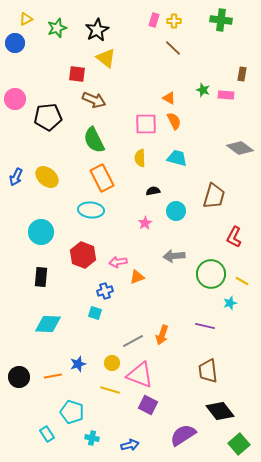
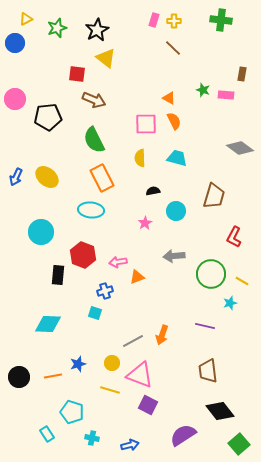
black rectangle at (41, 277): moved 17 px right, 2 px up
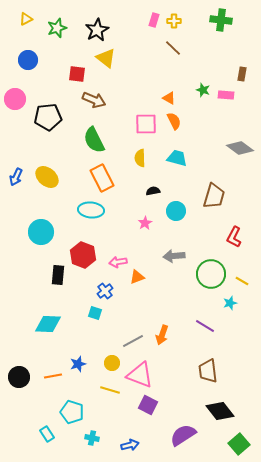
blue circle at (15, 43): moved 13 px right, 17 px down
blue cross at (105, 291): rotated 21 degrees counterclockwise
purple line at (205, 326): rotated 18 degrees clockwise
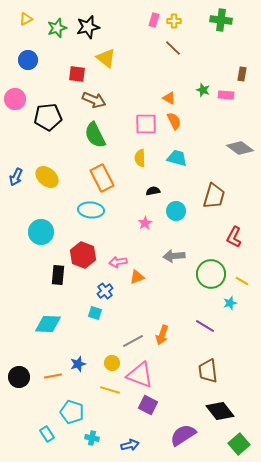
black star at (97, 30): moved 9 px left, 3 px up; rotated 15 degrees clockwise
green semicircle at (94, 140): moved 1 px right, 5 px up
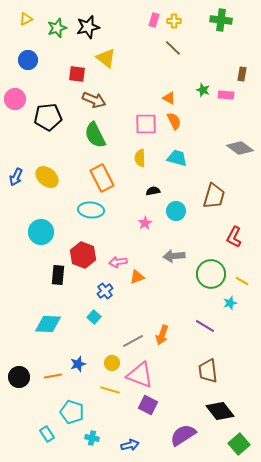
cyan square at (95, 313): moved 1 px left, 4 px down; rotated 24 degrees clockwise
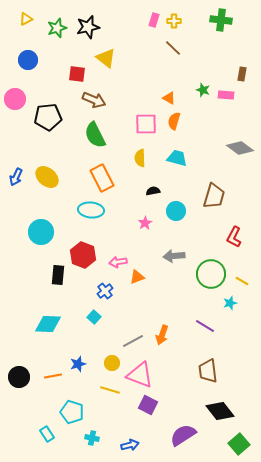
orange semicircle at (174, 121): rotated 138 degrees counterclockwise
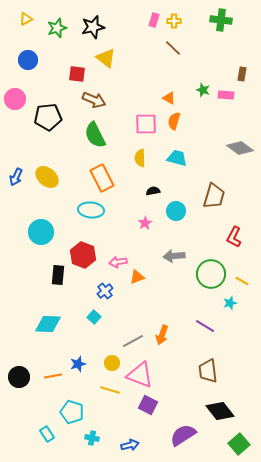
black star at (88, 27): moved 5 px right
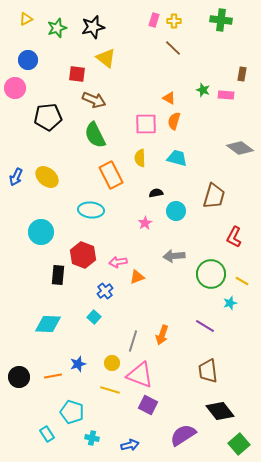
pink circle at (15, 99): moved 11 px up
orange rectangle at (102, 178): moved 9 px right, 3 px up
black semicircle at (153, 191): moved 3 px right, 2 px down
gray line at (133, 341): rotated 45 degrees counterclockwise
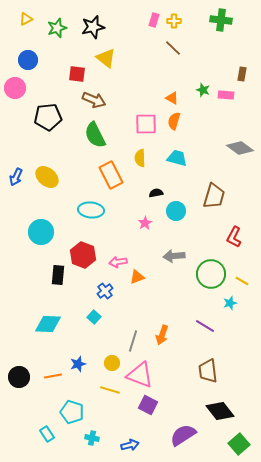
orange triangle at (169, 98): moved 3 px right
